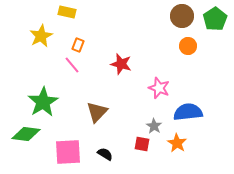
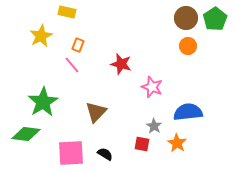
brown circle: moved 4 px right, 2 px down
pink star: moved 7 px left, 1 px up
brown triangle: moved 1 px left
pink square: moved 3 px right, 1 px down
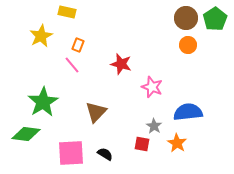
orange circle: moved 1 px up
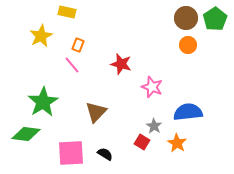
red square: moved 2 px up; rotated 21 degrees clockwise
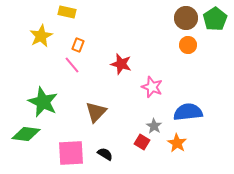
green star: rotated 16 degrees counterclockwise
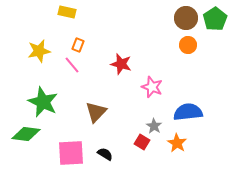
yellow star: moved 2 px left, 15 px down; rotated 15 degrees clockwise
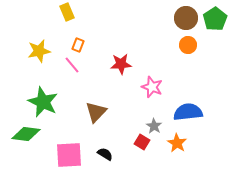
yellow rectangle: rotated 54 degrees clockwise
red star: rotated 20 degrees counterclockwise
pink square: moved 2 px left, 2 px down
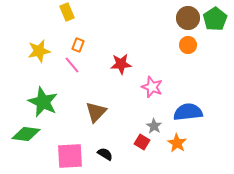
brown circle: moved 2 px right
pink square: moved 1 px right, 1 px down
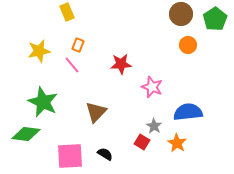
brown circle: moved 7 px left, 4 px up
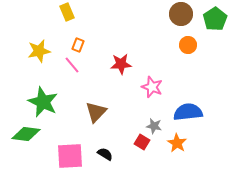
gray star: rotated 21 degrees counterclockwise
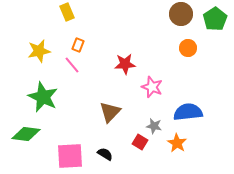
orange circle: moved 3 px down
red star: moved 4 px right
green star: moved 5 px up
brown triangle: moved 14 px right
red square: moved 2 px left
